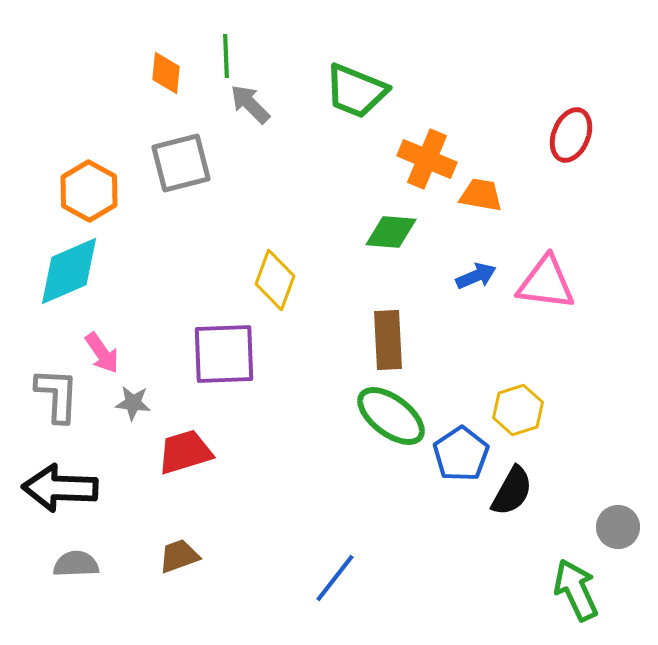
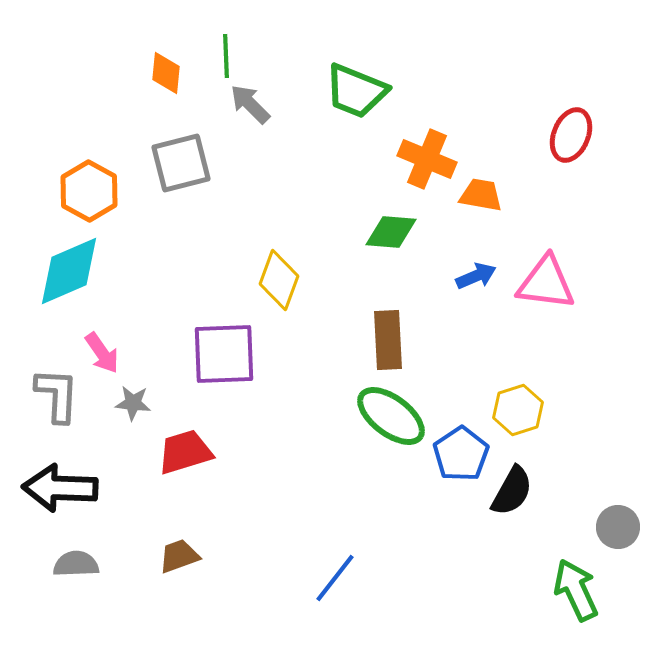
yellow diamond: moved 4 px right
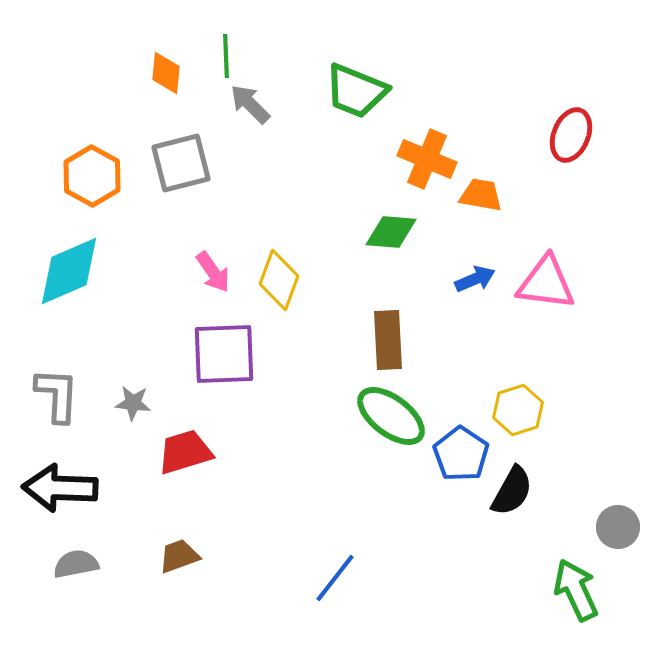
orange hexagon: moved 3 px right, 15 px up
blue arrow: moved 1 px left, 3 px down
pink arrow: moved 111 px right, 81 px up
blue pentagon: rotated 4 degrees counterclockwise
gray semicircle: rotated 9 degrees counterclockwise
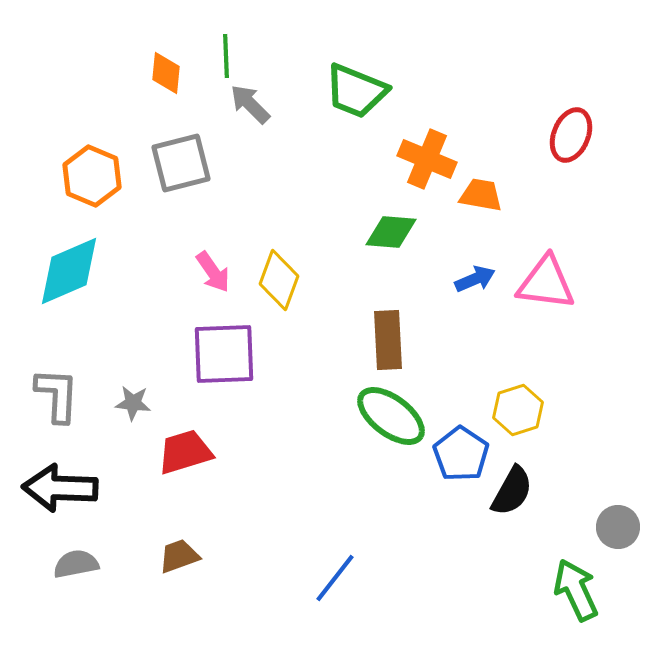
orange hexagon: rotated 6 degrees counterclockwise
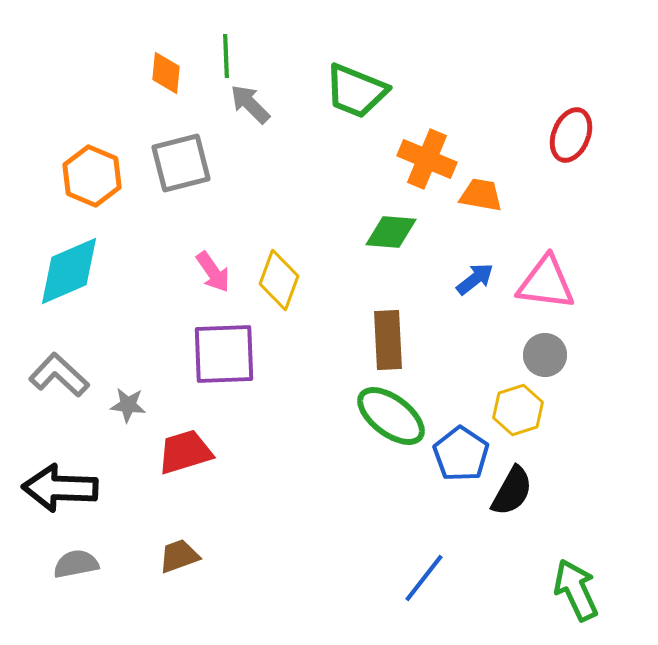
blue arrow: rotated 15 degrees counterclockwise
gray L-shape: moved 2 px right, 20 px up; rotated 50 degrees counterclockwise
gray star: moved 5 px left, 2 px down
gray circle: moved 73 px left, 172 px up
blue line: moved 89 px right
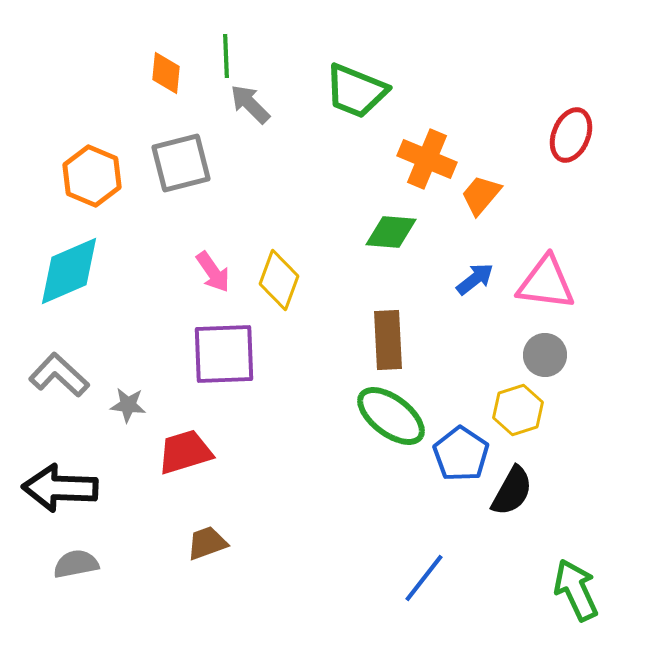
orange trapezoid: rotated 60 degrees counterclockwise
brown trapezoid: moved 28 px right, 13 px up
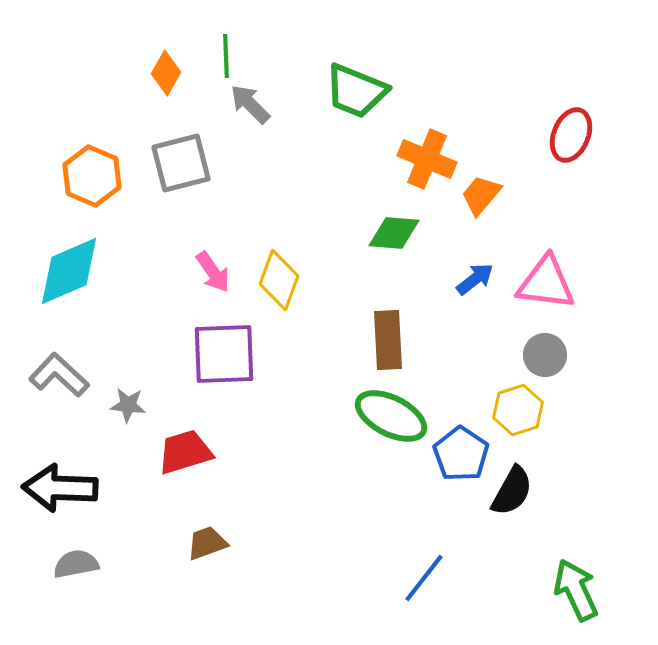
orange diamond: rotated 24 degrees clockwise
green diamond: moved 3 px right, 1 px down
green ellipse: rotated 10 degrees counterclockwise
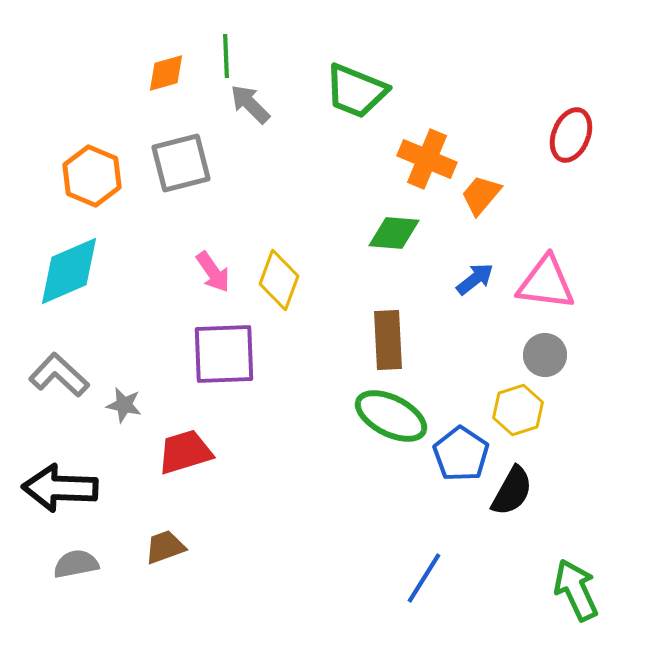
orange diamond: rotated 45 degrees clockwise
gray star: moved 4 px left; rotated 6 degrees clockwise
brown trapezoid: moved 42 px left, 4 px down
blue line: rotated 6 degrees counterclockwise
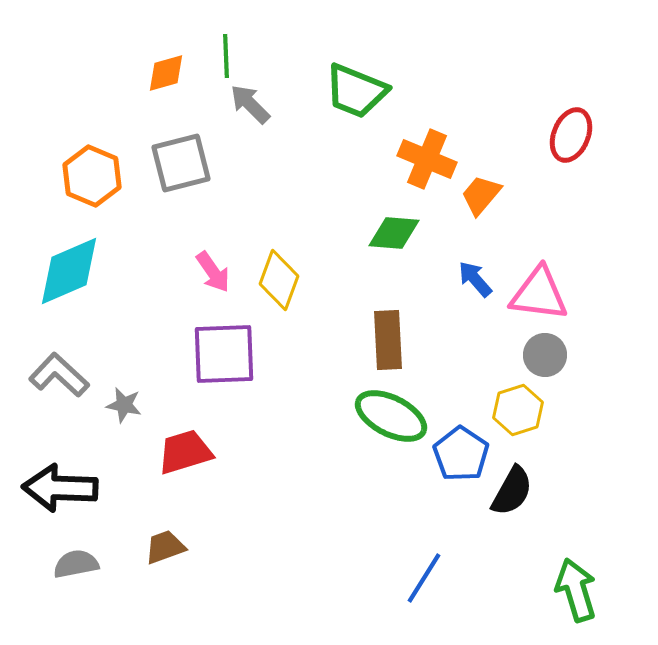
blue arrow: rotated 93 degrees counterclockwise
pink triangle: moved 7 px left, 11 px down
green arrow: rotated 8 degrees clockwise
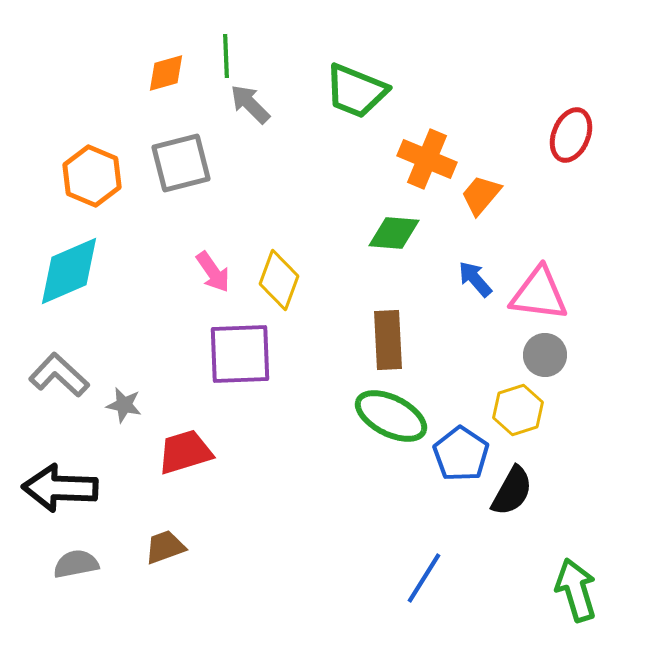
purple square: moved 16 px right
